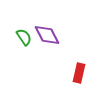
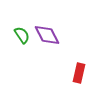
green semicircle: moved 2 px left, 2 px up
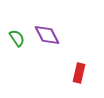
green semicircle: moved 5 px left, 3 px down
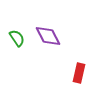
purple diamond: moved 1 px right, 1 px down
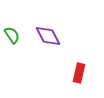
green semicircle: moved 5 px left, 3 px up
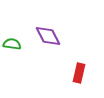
green semicircle: moved 9 px down; rotated 48 degrees counterclockwise
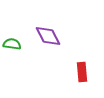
red rectangle: moved 3 px right, 1 px up; rotated 18 degrees counterclockwise
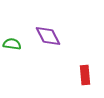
red rectangle: moved 3 px right, 3 px down
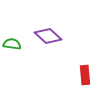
purple diamond: rotated 20 degrees counterclockwise
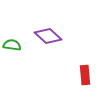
green semicircle: moved 1 px down
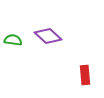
green semicircle: moved 1 px right, 5 px up
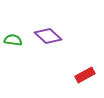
red rectangle: rotated 66 degrees clockwise
